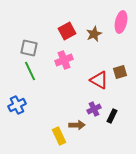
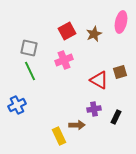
purple cross: rotated 16 degrees clockwise
black rectangle: moved 4 px right, 1 px down
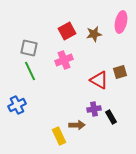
brown star: rotated 14 degrees clockwise
black rectangle: moved 5 px left; rotated 56 degrees counterclockwise
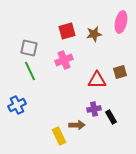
red square: rotated 12 degrees clockwise
red triangle: moved 2 px left; rotated 30 degrees counterclockwise
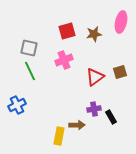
red triangle: moved 2 px left, 3 px up; rotated 36 degrees counterclockwise
yellow rectangle: rotated 36 degrees clockwise
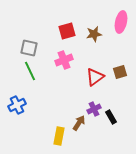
purple cross: rotated 16 degrees counterclockwise
brown arrow: moved 2 px right, 2 px up; rotated 56 degrees counterclockwise
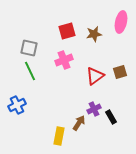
red triangle: moved 1 px up
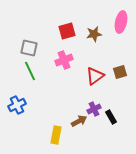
brown arrow: moved 2 px up; rotated 28 degrees clockwise
yellow rectangle: moved 3 px left, 1 px up
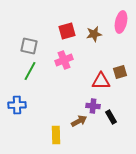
gray square: moved 2 px up
green line: rotated 54 degrees clockwise
red triangle: moved 6 px right, 5 px down; rotated 36 degrees clockwise
blue cross: rotated 24 degrees clockwise
purple cross: moved 1 px left, 3 px up; rotated 32 degrees clockwise
yellow rectangle: rotated 12 degrees counterclockwise
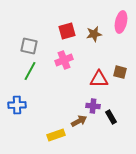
brown square: rotated 32 degrees clockwise
red triangle: moved 2 px left, 2 px up
yellow rectangle: rotated 72 degrees clockwise
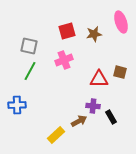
pink ellipse: rotated 30 degrees counterclockwise
yellow rectangle: rotated 24 degrees counterclockwise
